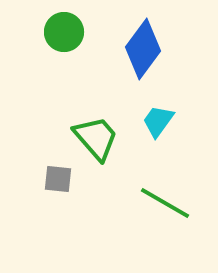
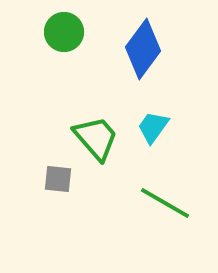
cyan trapezoid: moved 5 px left, 6 px down
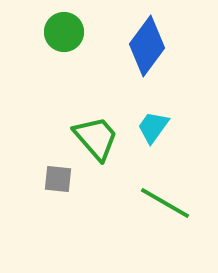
blue diamond: moved 4 px right, 3 px up
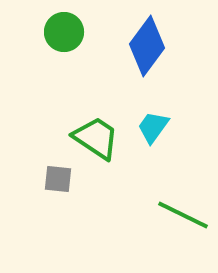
green trapezoid: rotated 15 degrees counterclockwise
green line: moved 18 px right, 12 px down; rotated 4 degrees counterclockwise
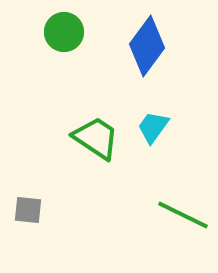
gray square: moved 30 px left, 31 px down
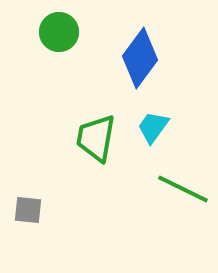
green circle: moved 5 px left
blue diamond: moved 7 px left, 12 px down
green trapezoid: rotated 114 degrees counterclockwise
green line: moved 26 px up
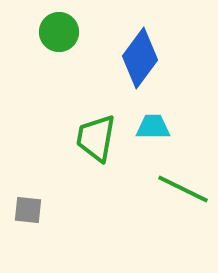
cyan trapezoid: rotated 54 degrees clockwise
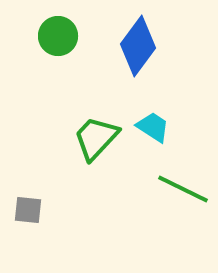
green circle: moved 1 px left, 4 px down
blue diamond: moved 2 px left, 12 px up
cyan trapezoid: rotated 33 degrees clockwise
green trapezoid: rotated 33 degrees clockwise
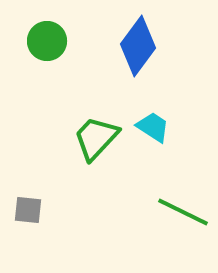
green circle: moved 11 px left, 5 px down
green line: moved 23 px down
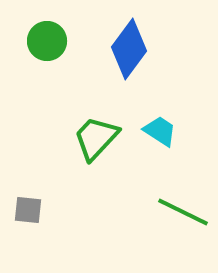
blue diamond: moved 9 px left, 3 px down
cyan trapezoid: moved 7 px right, 4 px down
